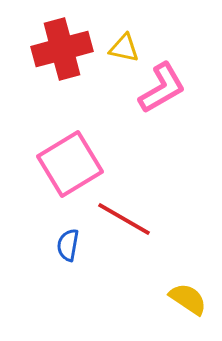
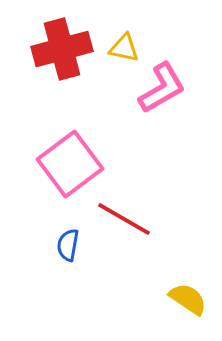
pink square: rotated 6 degrees counterclockwise
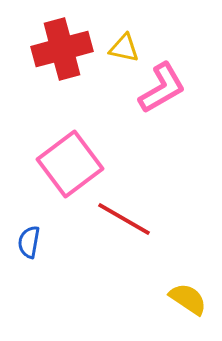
blue semicircle: moved 39 px left, 3 px up
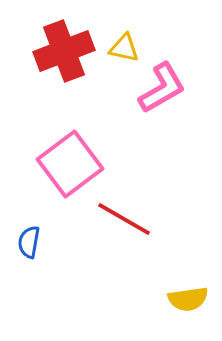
red cross: moved 2 px right, 2 px down; rotated 6 degrees counterclockwise
yellow semicircle: rotated 138 degrees clockwise
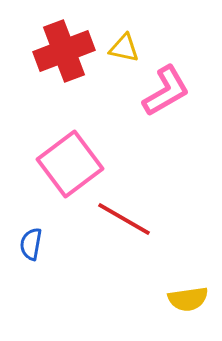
pink L-shape: moved 4 px right, 3 px down
blue semicircle: moved 2 px right, 2 px down
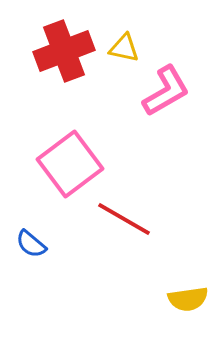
blue semicircle: rotated 60 degrees counterclockwise
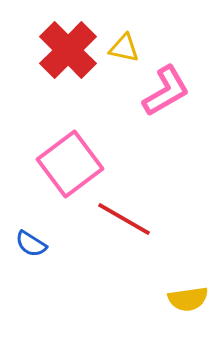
red cross: moved 4 px right, 1 px up; rotated 24 degrees counterclockwise
blue semicircle: rotated 8 degrees counterclockwise
